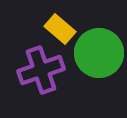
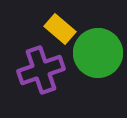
green circle: moved 1 px left
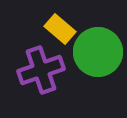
green circle: moved 1 px up
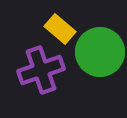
green circle: moved 2 px right
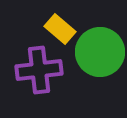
purple cross: moved 2 px left; rotated 12 degrees clockwise
